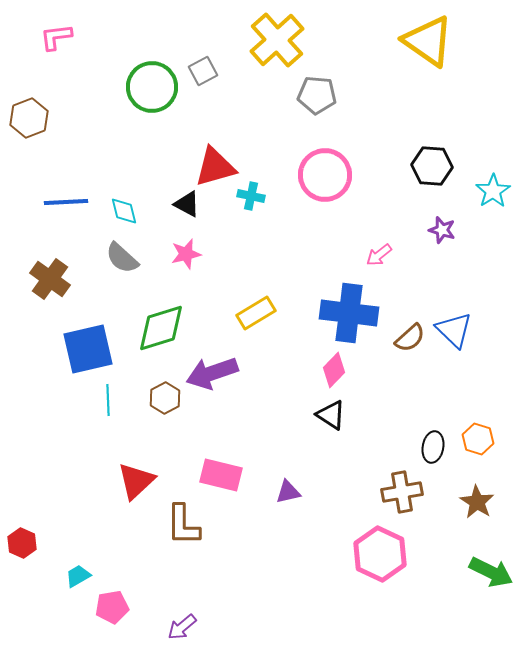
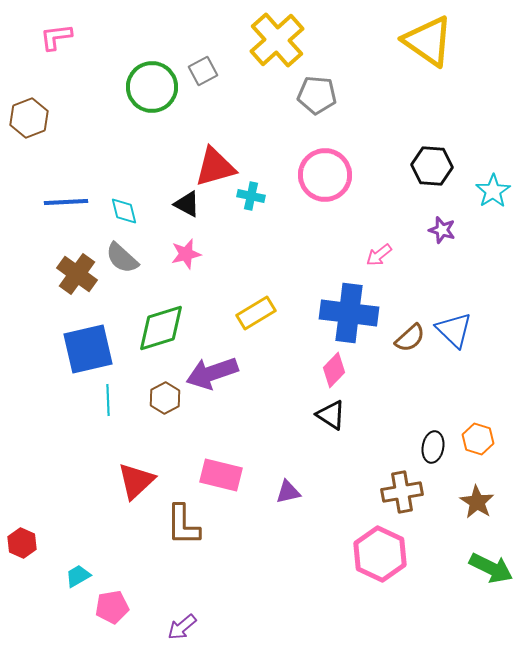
brown cross at (50, 279): moved 27 px right, 5 px up
green arrow at (491, 572): moved 4 px up
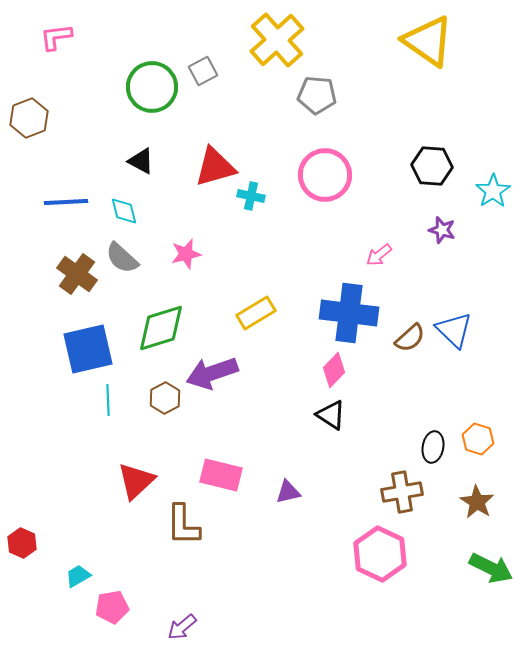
black triangle at (187, 204): moved 46 px left, 43 px up
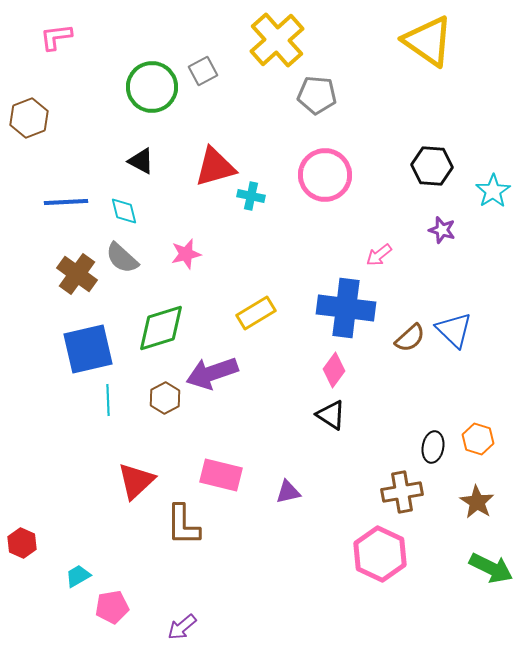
blue cross at (349, 313): moved 3 px left, 5 px up
pink diamond at (334, 370): rotated 8 degrees counterclockwise
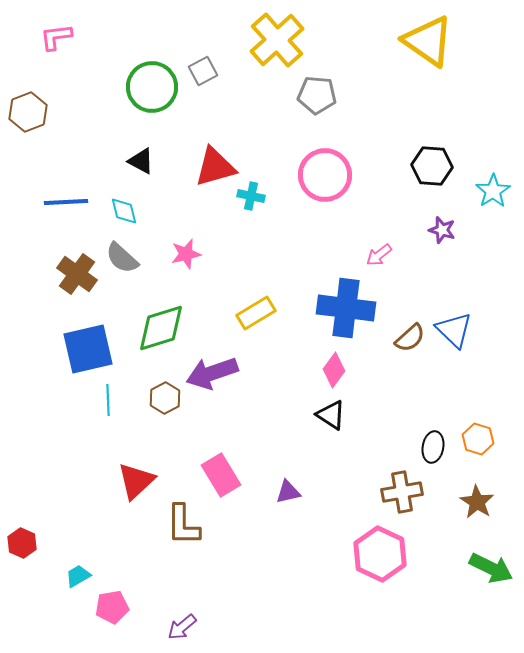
brown hexagon at (29, 118): moved 1 px left, 6 px up
pink rectangle at (221, 475): rotated 45 degrees clockwise
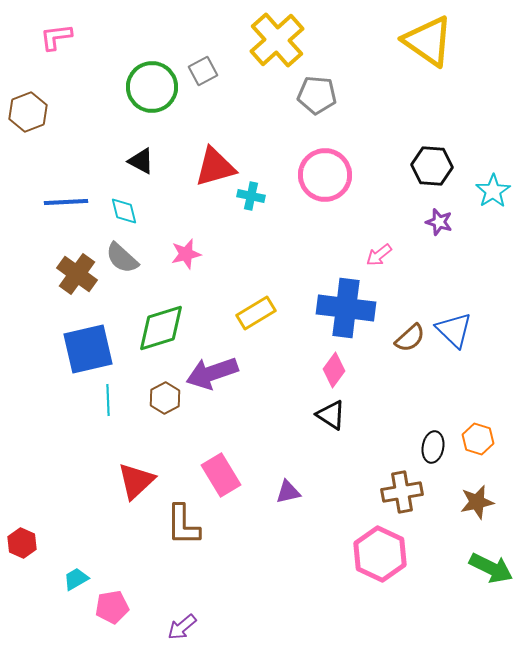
purple star at (442, 230): moved 3 px left, 8 px up
brown star at (477, 502): rotated 28 degrees clockwise
cyan trapezoid at (78, 576): moved 2 px left, 3 px down
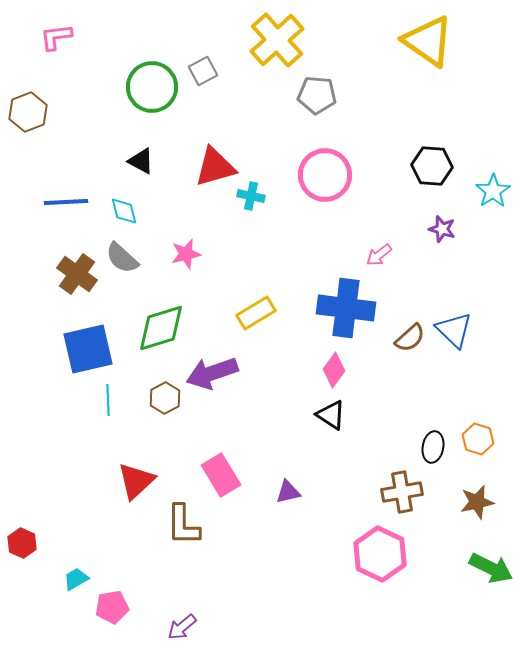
purple star at (439, 222): moved 3 px right, 7 px down
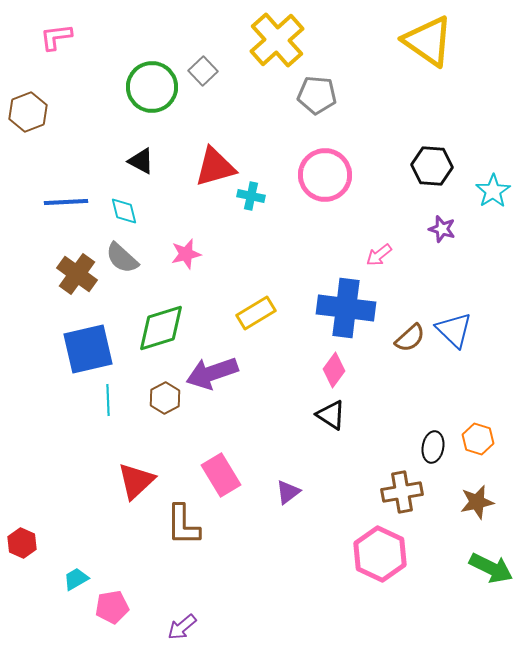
gray square at (203, 71): rotated 16 degrees counterclockwise
purple triangle at (288, 492): rotated 24 degrees counterclockwise
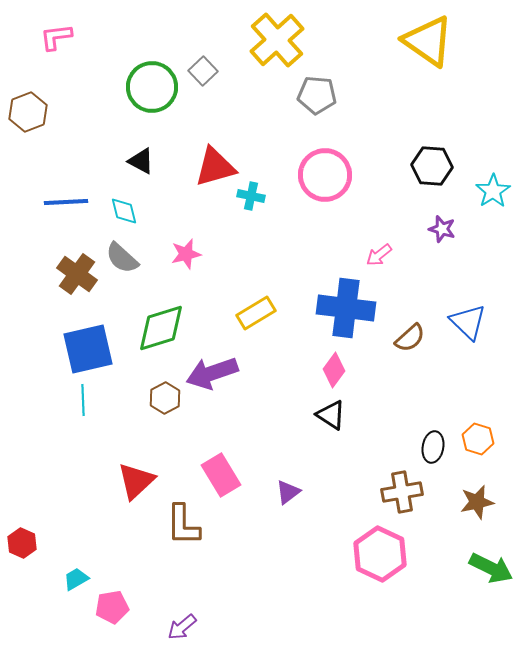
blue triangle at (454, 330): moved 14 px right, 8 px up
cyan line at (108, 400): moved 25 px left
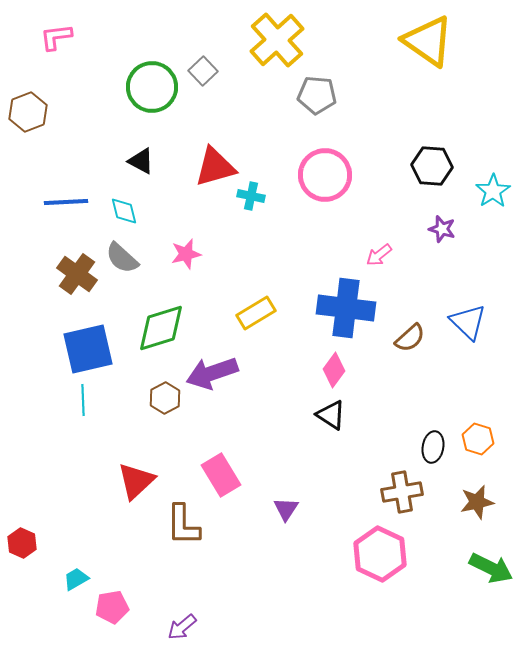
purple triangle at (288, 492): moved 2 px left, 17 px down; rotated 20 degrees counterclockwise
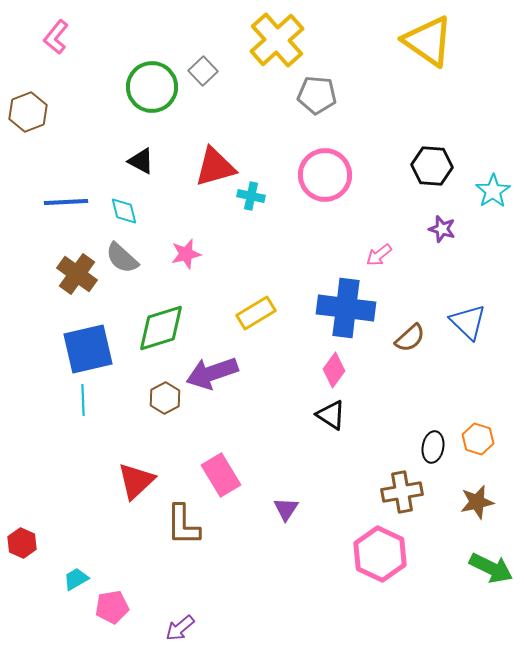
pink L-shape at (56, 37): rotated 44 degrees counterclockwise
purple arrow at (182, 627): moved 2 px left, 1 px down
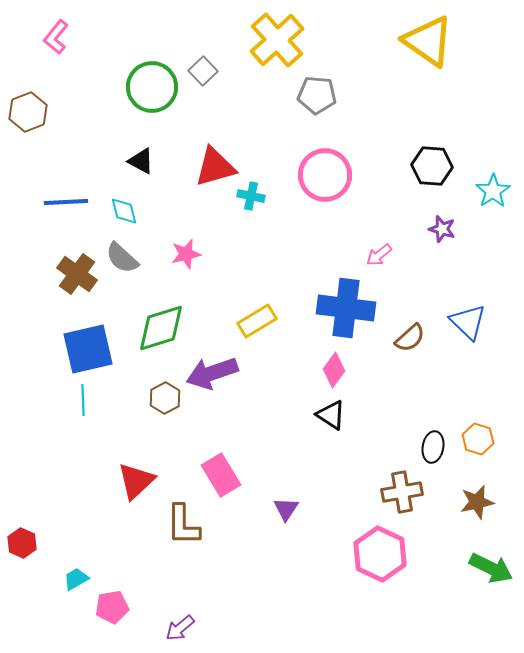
yellow rectangle at (256, 313): moved 1 px right, 8 px down
